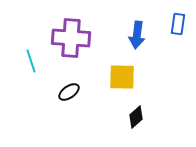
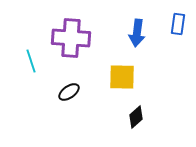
blue arrow: moved 2 px up
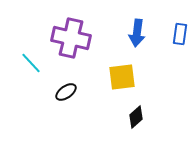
blue rectangle: moved 2 px right, 10 px down
purple cross: rotated 9 degrees clockwise
cyan line: moved 2 px down; rotated 25 degrees counterclockwise
yellow square: rotated 8 degrees counterclockwise
black ellipse: moved 3 px left
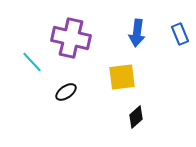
blue rectangle: rotated 30 degrees counterclockwise
cyan line: moved 1 px right, 1 px up
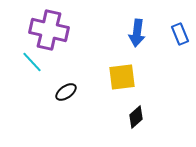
purple cross: moved 22 px left, 8 px up
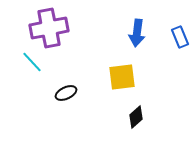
purple cross: moved 2 px up; rotated 24 degrees counterclockwise
blue rectangle: moved 3 px down
black ellipse: moved 1 px down; rotated 10 degrees clockwise
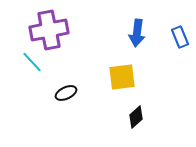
purple cross: moved 2 px down
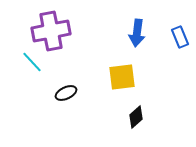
purple cross: moved 2 px right, 1 px down
